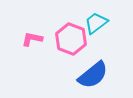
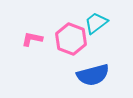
blue semicircle: rotated 24 degrees clockwise
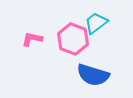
pink hexagon: moved 2 px right
blue semicircle: rotated 32 degrees clockwise
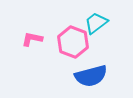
pink hexagon: moved 3 px down
blue semicircle: moved 2 px left, 1 px down; rotated 32 degrees counterclockwise
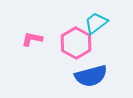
pink hexagon: moved 3 px right, 1 px down; rotated 8 degrees clockwise
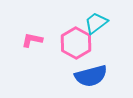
pink L-shape: moved 1 px down
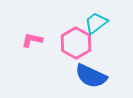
blue semicircle: rotated 40 degrees clockwise
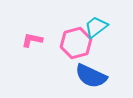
cyan trapezoid: moved 4 px down
pink hexagon: rotated 16 degrees clockwise
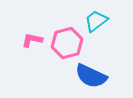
cyan trapezoid: moved 6 px up
pink hexagon: moved 9 px left
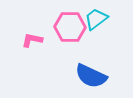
cyan trapezoid: moved 2 px up
pink hexagon: moved 3 px right, 16 px up; rotated 16 degrees clockwise
